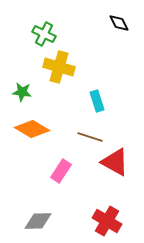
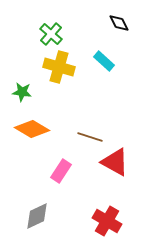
green cross: moved 7 px right; rotated 15 degrees clockwise
cyan rectangle: moved 7 px right, 40 px up; rotated 30 degrees counterclockwise
gray diamond: moved 1 px left, 5 px up; rotated 24 degrees counterclockwise
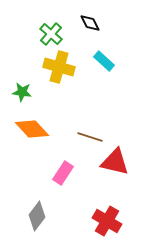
black diamond: moved 29 px left
orange diamond: rotated 16 degrees clockwise
red triangle: rotated 16 degrees counterclockwise
pink rectangle: moved 2 px right, 2 px down
gray diamond: rotated 28 degrees counterclockwise
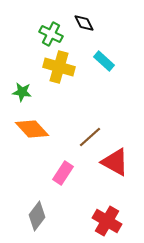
black diamond: moved 6 px left
green cross: rotated 15 degrees counterclockwise
brown line: rotated 60 degrees counterclockwise
red triangle: rotated 16 degrees clockwise
